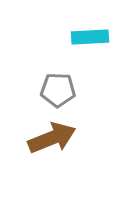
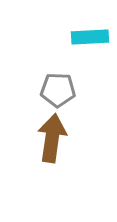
brown arrow: rotated 60 degrees counterclockwise
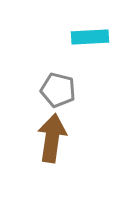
gray pentagon: rotated 12 degrees clockwise
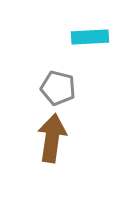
gray pentagon: moved 2 px up
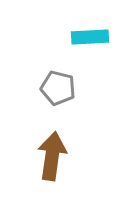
brown arrow: moved 18 px down
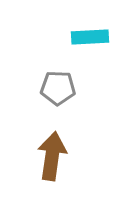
gray pentagon: rotated 12 degrees counterclockwise
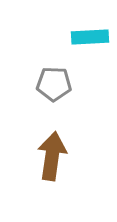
gray pentagon: moved 4 px left, 4 px up
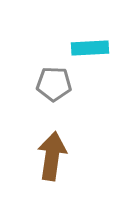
cyan rectangle: moved 11 px down
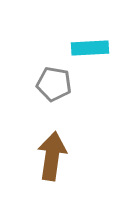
gray pentagon: rotated 8 degrees clockwise
